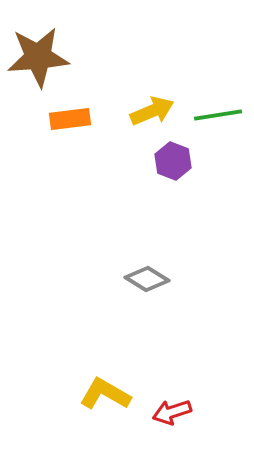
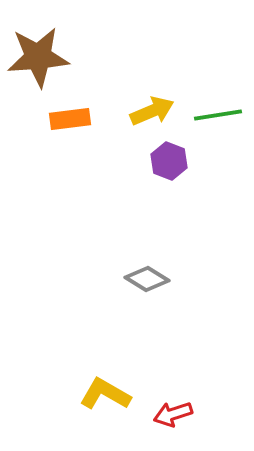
purple hexagon: moved 4 px left
red arrow: moved 1 px right, 2 px down
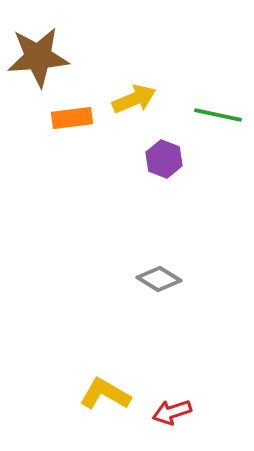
yellow arrow: moved 18 px left, 12 px up
green line: rotated 21 degrees clockwise
orange rectangle: moved 2 px right, 1 px up
purple hexagon: moved 5 px left, 2 px up
gray diamond: moved 12 px right
red arrow: moved 1 px left, 2 px up
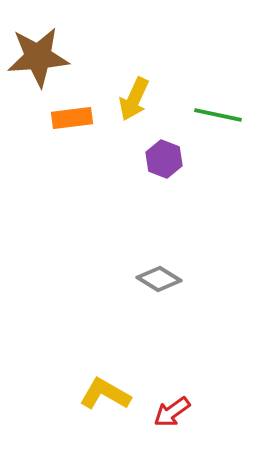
yellow arrow: rotated 138 degrees clockwise
red arrow: rotated 18 degrees counterclockwise
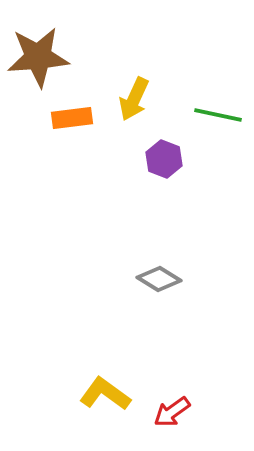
yellow L-shape: rotated 6 degrees clockwise
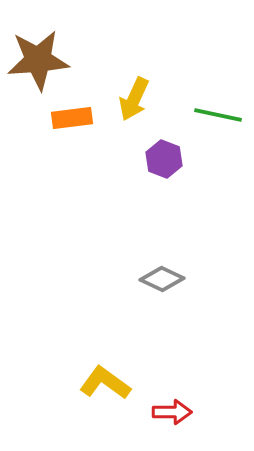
brown star: moved 3 px down
gray diamond: moved 3 px right; rotated 6 degrees counterclockwise
yellow L-shape: moved 11 px up
red arrow: rotated 144 degrees counterclockwise
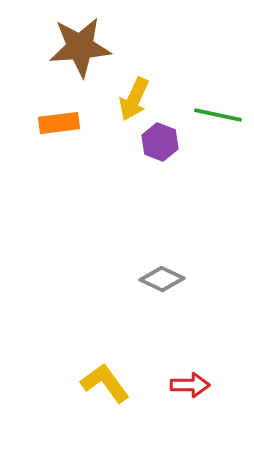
brown star: moved 42 px right, 13 px up
orange rectangle: moved 13 px left, 5 px down
purple hexagon: moved 4 px left, 17 px up
yellow L-shape: rotated 18 degrees clockwise
red arrow: moved 18 px right, 27 px up
